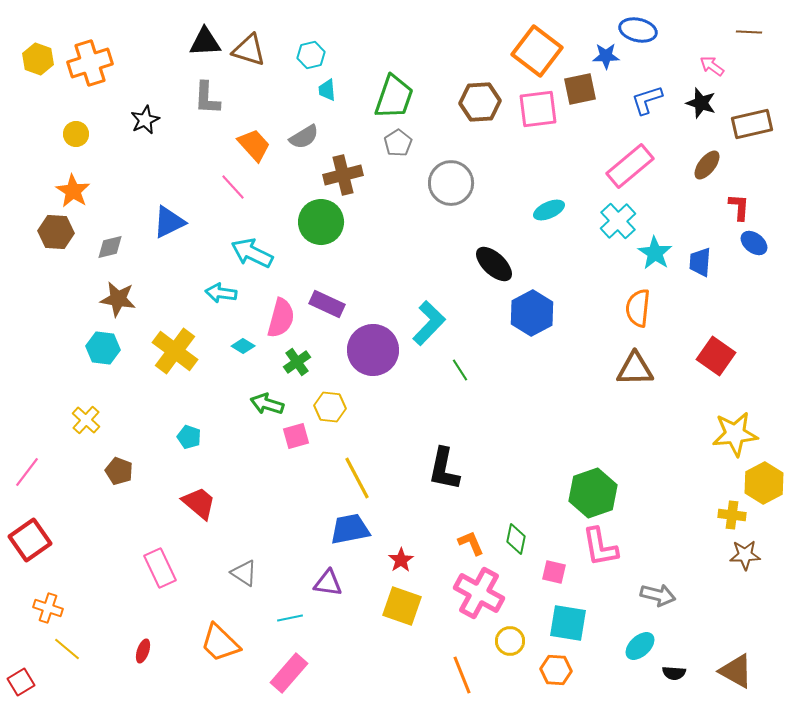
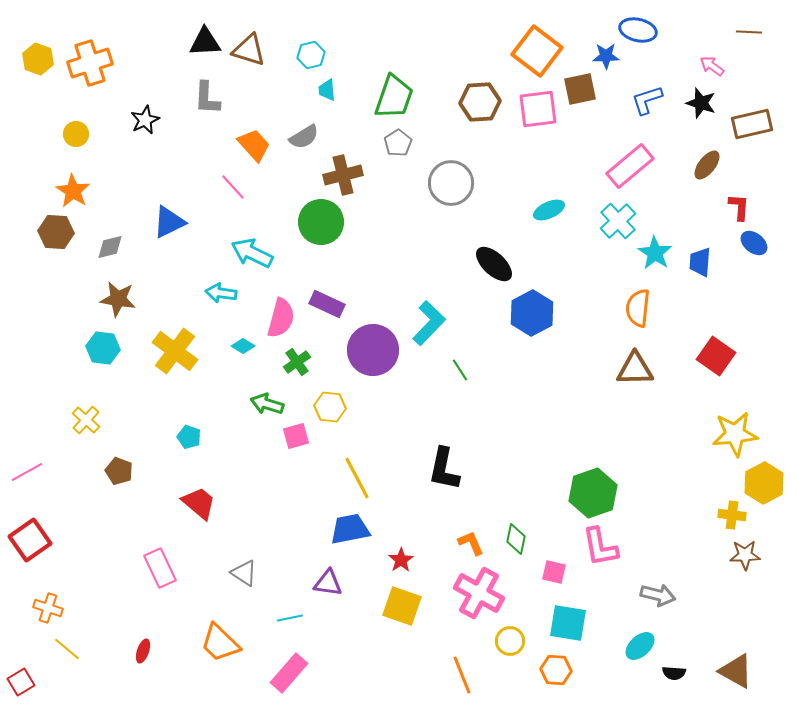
pink line at (27, 472): rotated 24 degrees clockwise
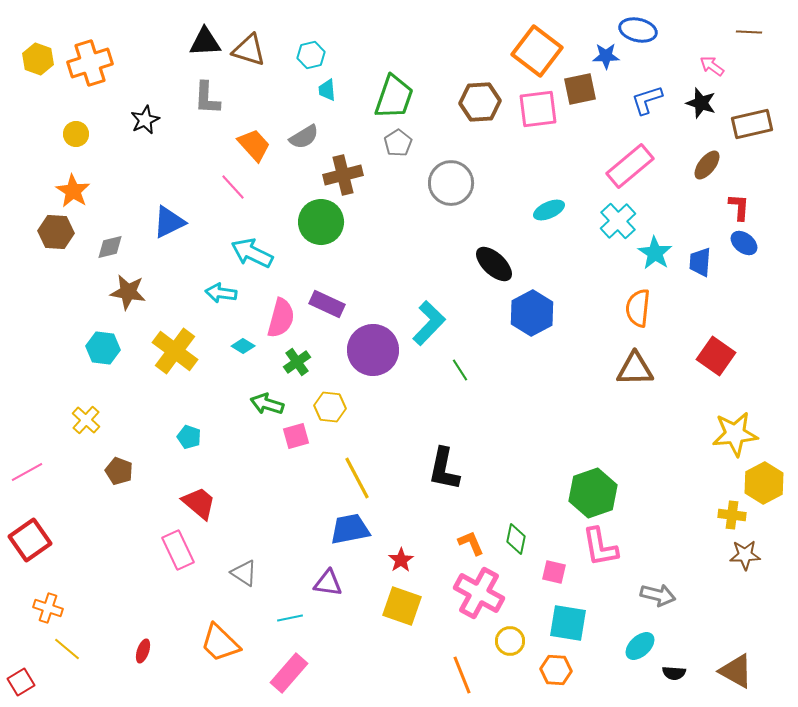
blue ellipse at (754, 243): moved 10 px left
brown star at (118, 299): moved 10 px right, 7 px up
pink rectangle at (160, 568): moved 18 px right, 18 px up
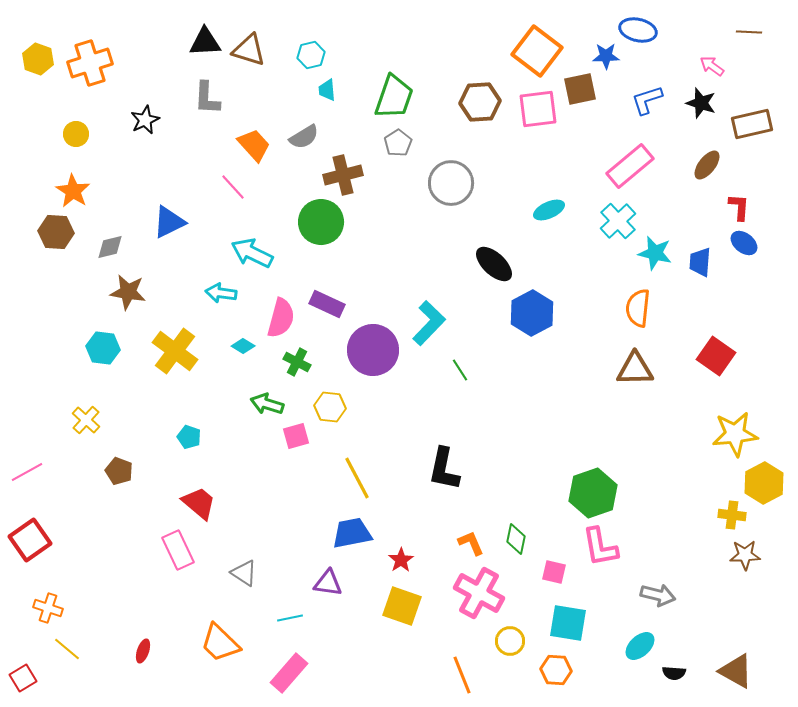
cyan star at (655, 253): rotated 20 degrees counterclockwise
green cross at (297, 362): rotated 28 degrees counterclockwise
blue trapezoid at (350, 529): moved 2 px right, 4 px down
red square at (21, 682): moved 2 px right, 4 px up
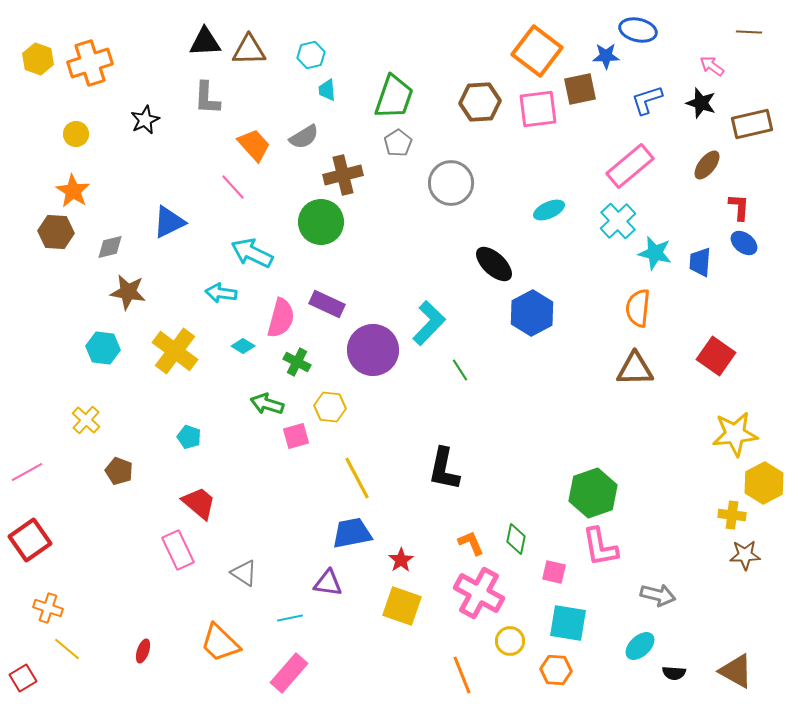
brown triangle at (249, 50): rotated 18 degrees counterclockwise
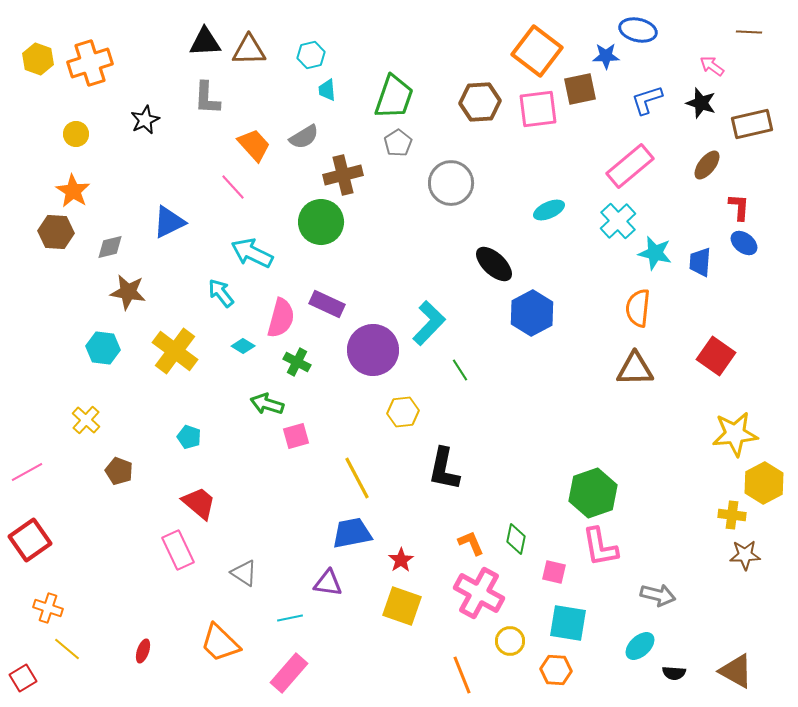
cyan arrow at (221, 293): rotated 44 degrees clockwise
yellow hexagon at (330, 407): moved 73 px right, 5 px down; rotated 12 degrees counterclockwise
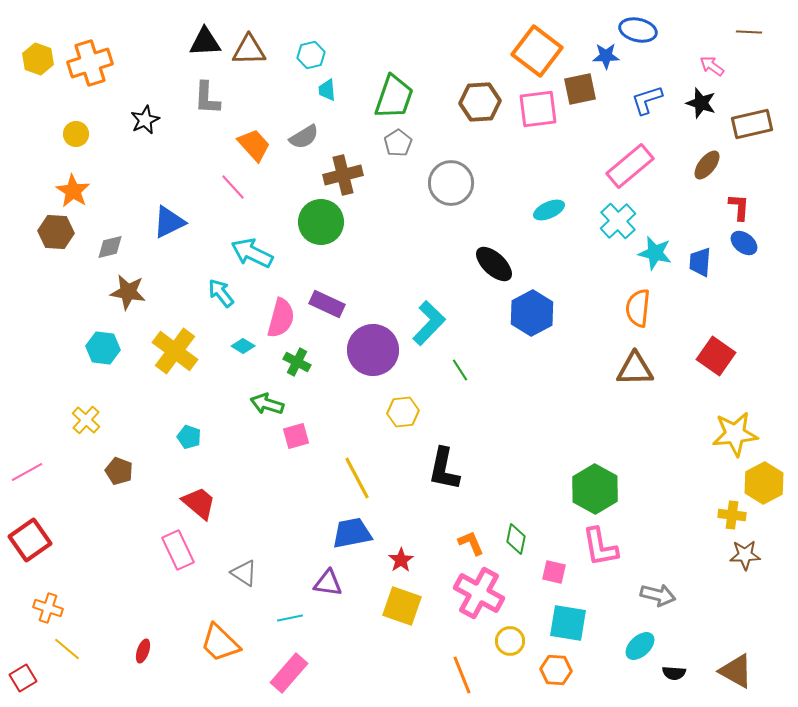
green hexagon at (593, 493): moved 2 px right, 4 px up; rotated 12 degrees counterclockwise
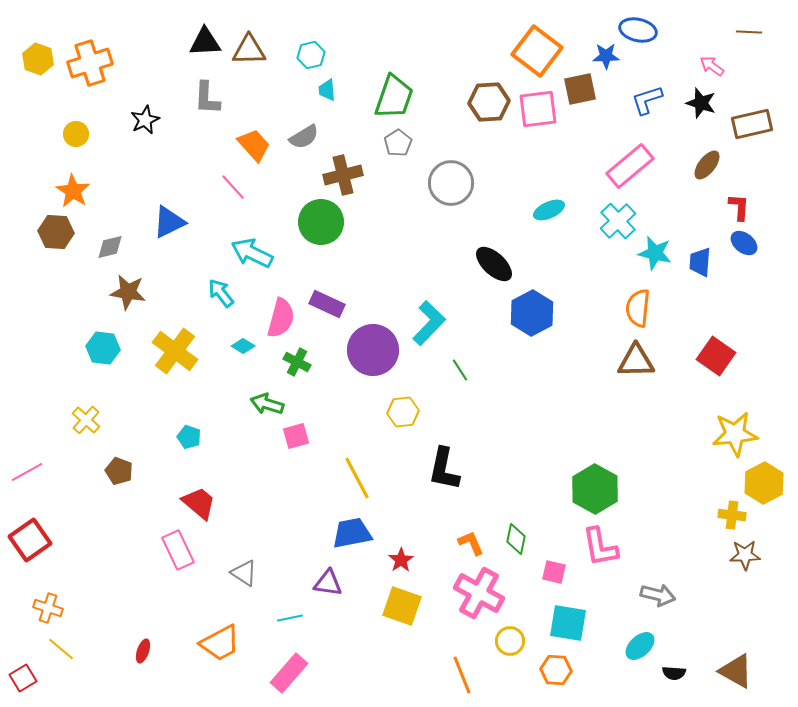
brown hexagon at (480, 102): moved 9 px right
brown triangle at (635, 369): moved 1 px right, 8 px up
orange trapezoid at (220, 643): rotated 72 degrees counterclockwise
yellow line at (67, 649): moved 6 px left
